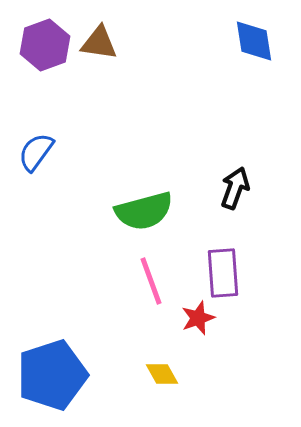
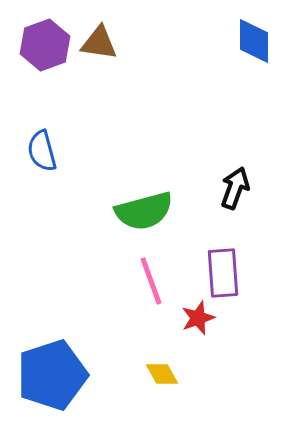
blue diamond: rotated 9 degrees clockwise
blue semicircle: moved 6 px right, 1 px up; rotated 51 degrees counterclockwise
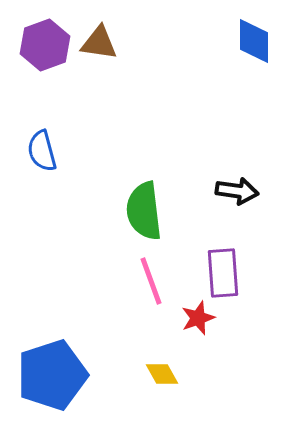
black arrow: moved 2 px right, 3 px down; rotated 78 degrees clockwise
green semicircle: rotated 98 degrees clockwise
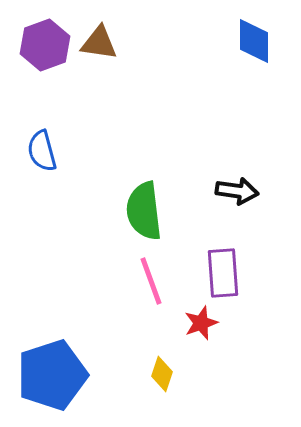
red star: moved 3 px right, 5 px down
yellow diamond: rotated 48 degrees clockwise
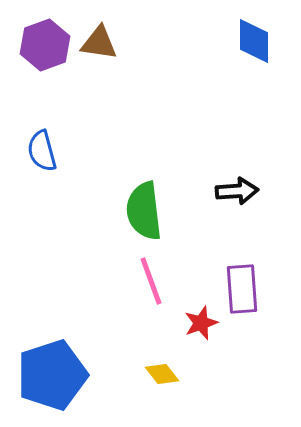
black arrow: rotated 12 degrees counterclockwise
purple rectangle: moved 19 px right, 16 px down
yellow diamond: rotated 56 degrees counterclockwise
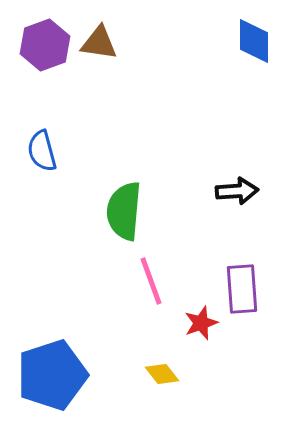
green semicircle: moved 20 px left; rotated 12 degrees clockwise
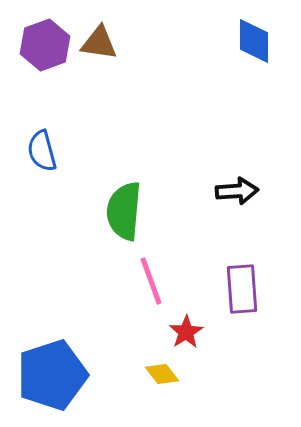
red star: moved 15 px left, 9 px down; rotated 12 degrees counterclockwise
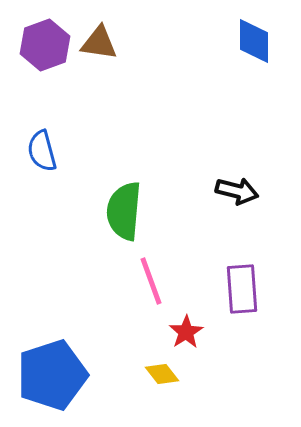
black arrow: rotated 18 degrees clockwise
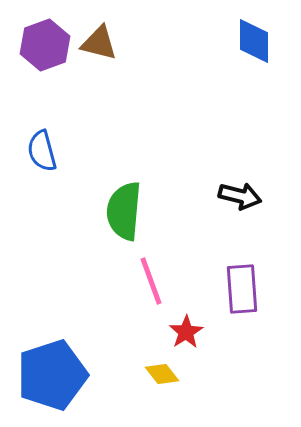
brown triangle: rotated 6 degrees clockwise
black arrow: moved 3 px right, 5 px down
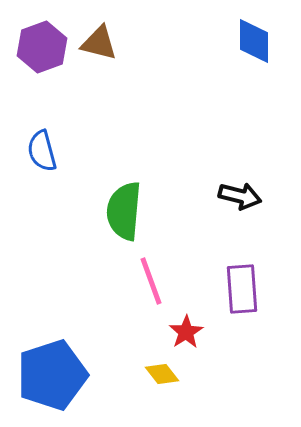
purple hexagon: moved 3 px left, 2 px down
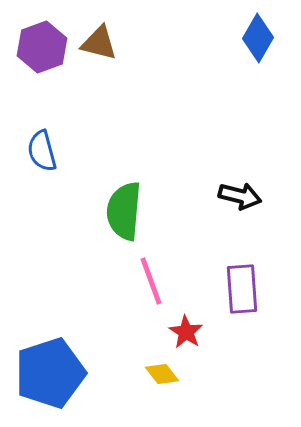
blue diamond: moved 4 px right, 3 px up; rotated 30 degrees clockwise
red star: rotated 8 degrees counterclockwise
blue pentagon: moved 2 px left, 2 px up
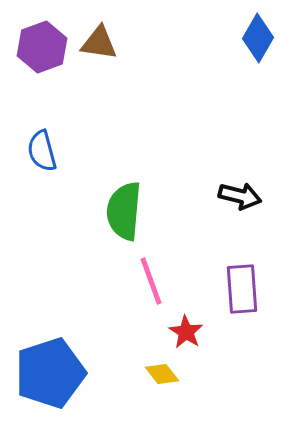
brown triangle: rotated 6 degrees counterclockwise
